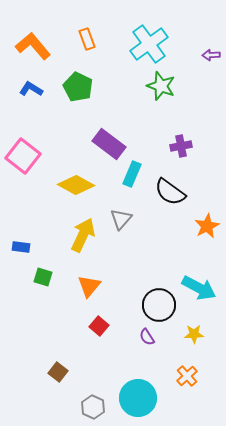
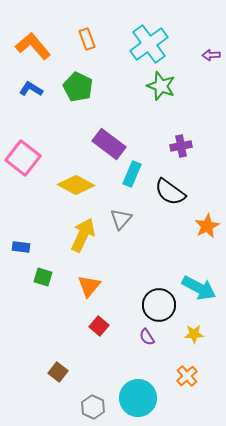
pink square: moved 2 px down
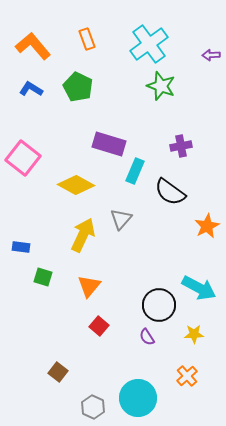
purple rectangle: rotated 20 degrees counterclockwise
cyan rectangle: moved 3 px right, 3 px up
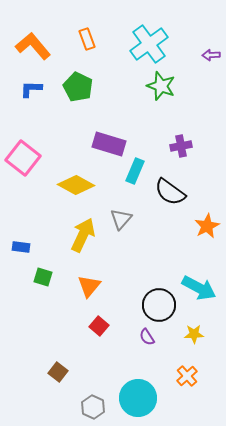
blue L-shape: rotated 30 degrees counterclockwise
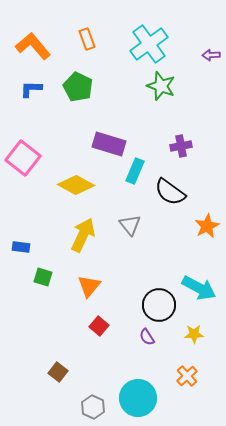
gray triangle: moved 9 px right, 6 px down; rotated 20 degrees counterclockwise
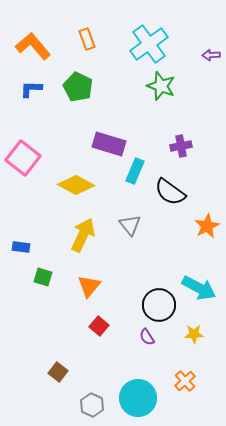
orange cross: moved 2 px left, 5 px down
gray hexagon: moved 1 px left, 2 px up
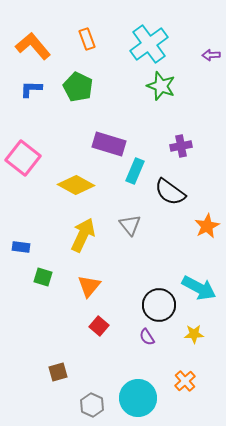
brown square: rotated 36 degrees clockwise
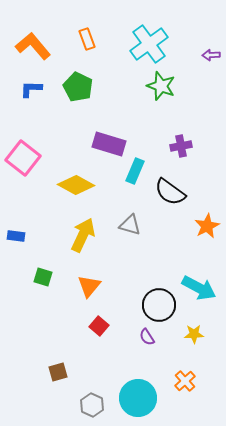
gray triangle: rotated 35 degrees counterclockwise
blue rectangle: moved 5 px left, 11 px up
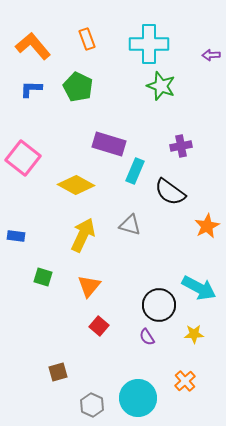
cyan cross: rotated 36 degrees clockwise
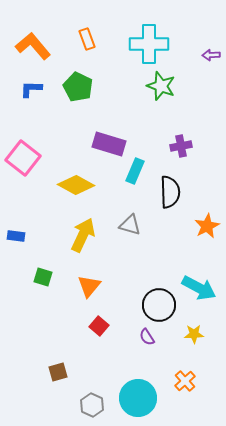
black semicircle: rotated 128 degrees counterclockwise
